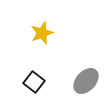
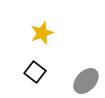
black square: moved 1 px right, 10 px up
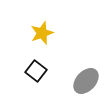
black square: moved 1 px right, 1 px up
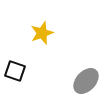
black square: moved 21 px left; rotated 20 degrees counterclockwise
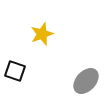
yellow star: moved 1 px down
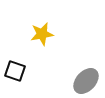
yellow star: rotated 10 degrees clockwise
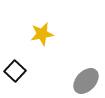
black square: rotated 25 degrees clockwise
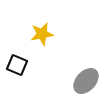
black square: moved 2 px right, 6 px up; rotated 20 degrees counterclockwise
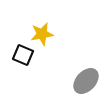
black square: moved 6 px right, 10 px up
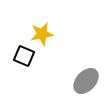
black square: moved 1 px right, 1 px down
